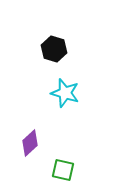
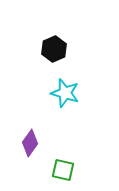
black hexagon: rotated 20 degrees clockwise
purple diamond: rotated 12 degrees counterclockwise
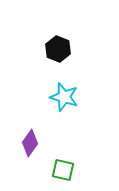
black hexagon: moved 4 px right; rotated 15 degrees counterclockwise
cyan star: moved 1 px left, 4 px down
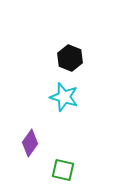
black hexagon: moved 12 px right, 9 px down
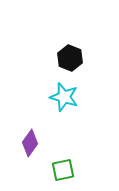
green square: rotated 25 degrees counterclockwise
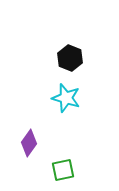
cyan star: moved 2 px right, 1 px down
purple diamond: moved 1 px left
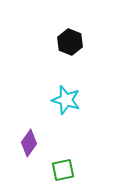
black hexagon: moved 16 px up
cyan star: moved 2 px down
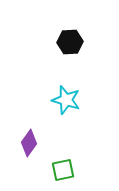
black hexagon: rotated 25 degrees counterclockwise
